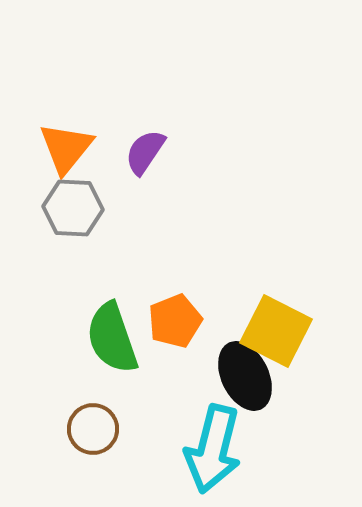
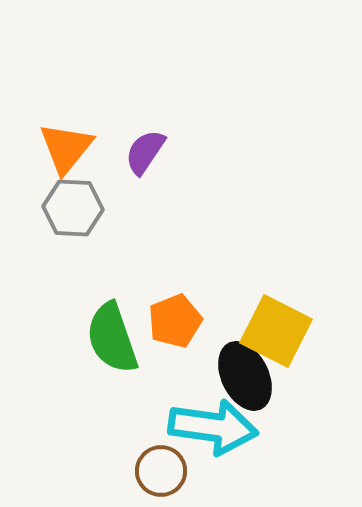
brown circle: moved 68 px right, 42 px down
cyan arrow: moved 22 px up; rotated 96 degrees counterclockwise
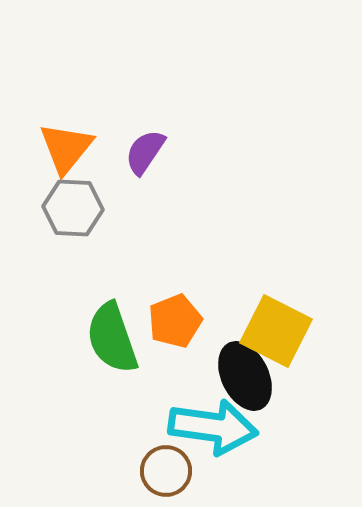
brown circle: moved 5 px right
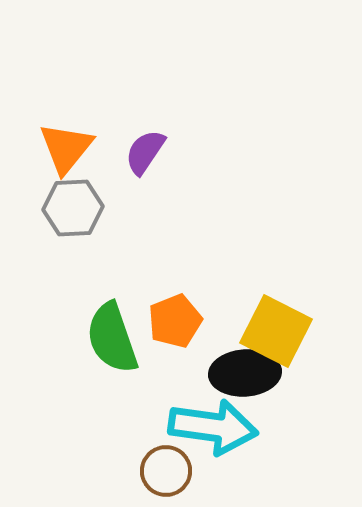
gray hexagon: rotated 6 degrees counterclockwise
black ellipse: moved 3 px up; rotated 68 degrees counterclockwise
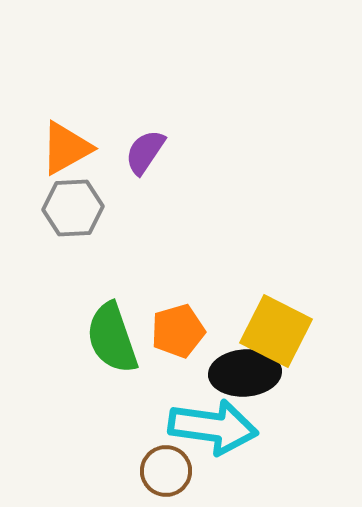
orange triangle: rotated 22 degrees clockwise
orange pentagon: moved 3 px right, 10 px down; rotated 6 degrees clockwise
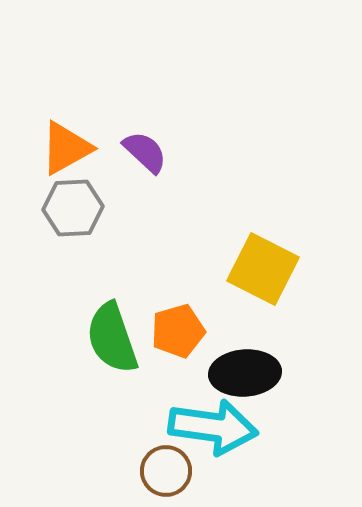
purple semicircle: rotated 99 degrees clockwise
yellow square: moved 13 px left, 62 px up
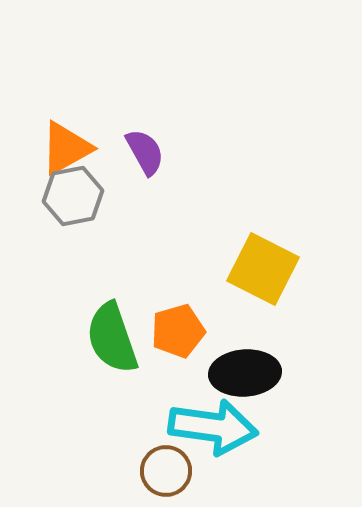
purple semicircle: rotated 18 degrees clockwise
gray hexagon: moved 12 px up; rotated 8 degrees counterclockwise
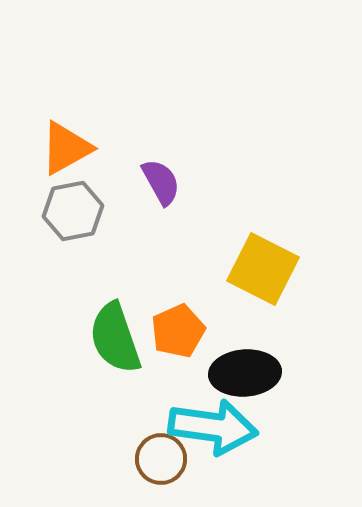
purple semicircle: moved 16 px right, 30 px down
gray hexagon: moved 15 px down
orange pentagon: rotated 8 degrees counterclockwise
green semicircle: moved 3 px right
brown circle: moved 5 px left, 12 px up
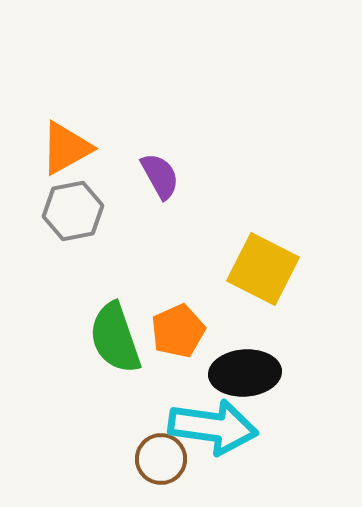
purple semicircle: moved 1 px left, 6 px up
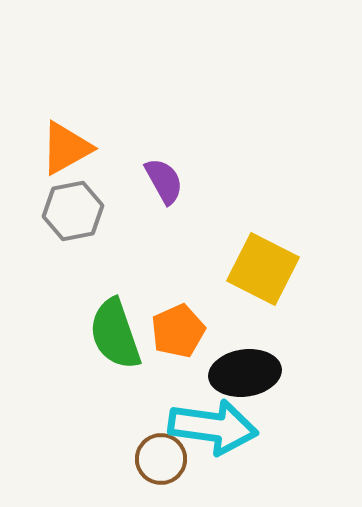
purple semicircle: moved 4 px right, 5 px down
green semicircle: moved 4 px up
black ellipse: rotated 4 degrees counterclockwise
